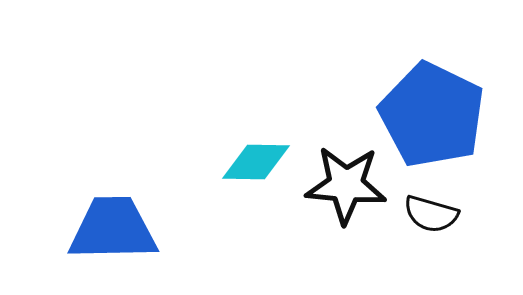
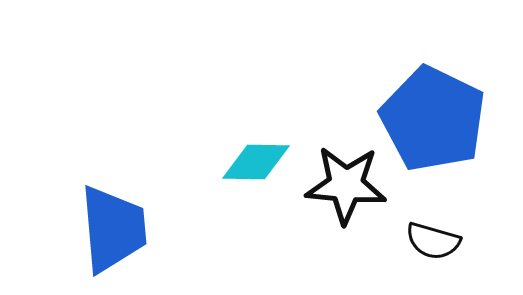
blue pentagon: moved 1 px right, 4 px down
black semicircle: moved 2 px right, 27 px down
blue trapezoid: rotated 86 degrees clockwise
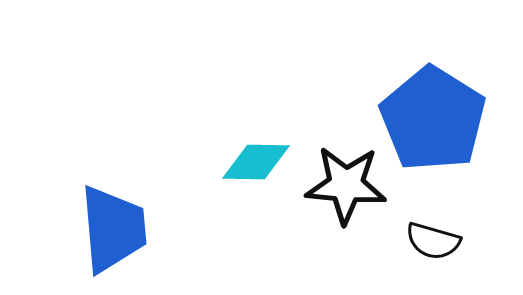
blue pentagon: rotated 6 degrees clockwise
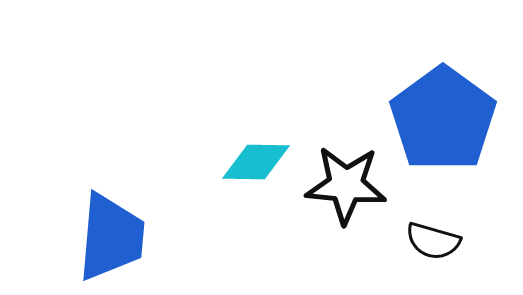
blue pentagon: moved 10 px right; rotated 4 degrees clockwise
blue trapezoid: moved 2 px left, 8 px down; rotated 10 degrees clockwise
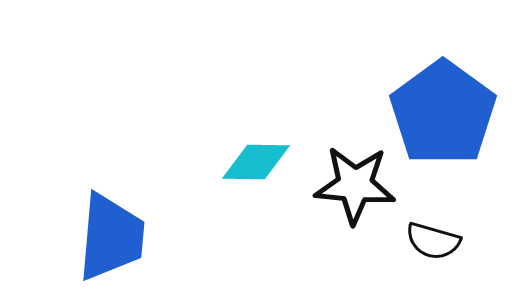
blue pentagon: moved 6 px up
black star: moved 9 px right
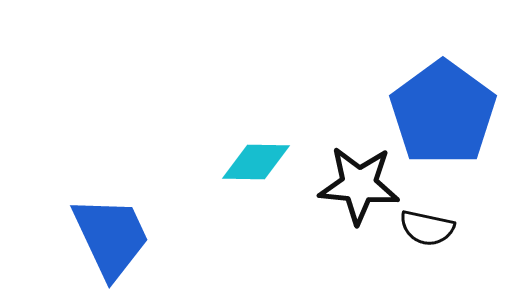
black star: moved 4 px right
blue trapezoid: rotated 30 degrees counterclockwise
black semicircle: moved 6 px left, 13 px up; rotated 4 degrees counterclockwise
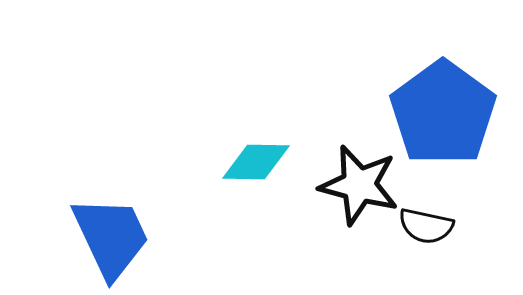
black star: rotated 10 degrees clockwise
black semicircle: moved 1 px left, 2 px up
